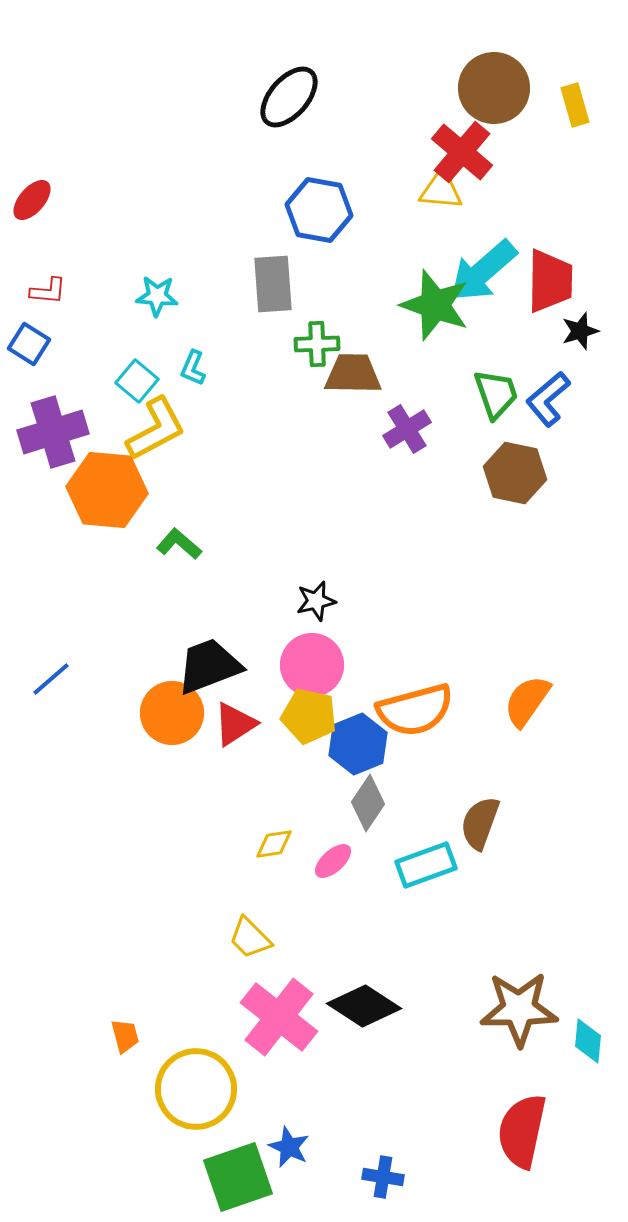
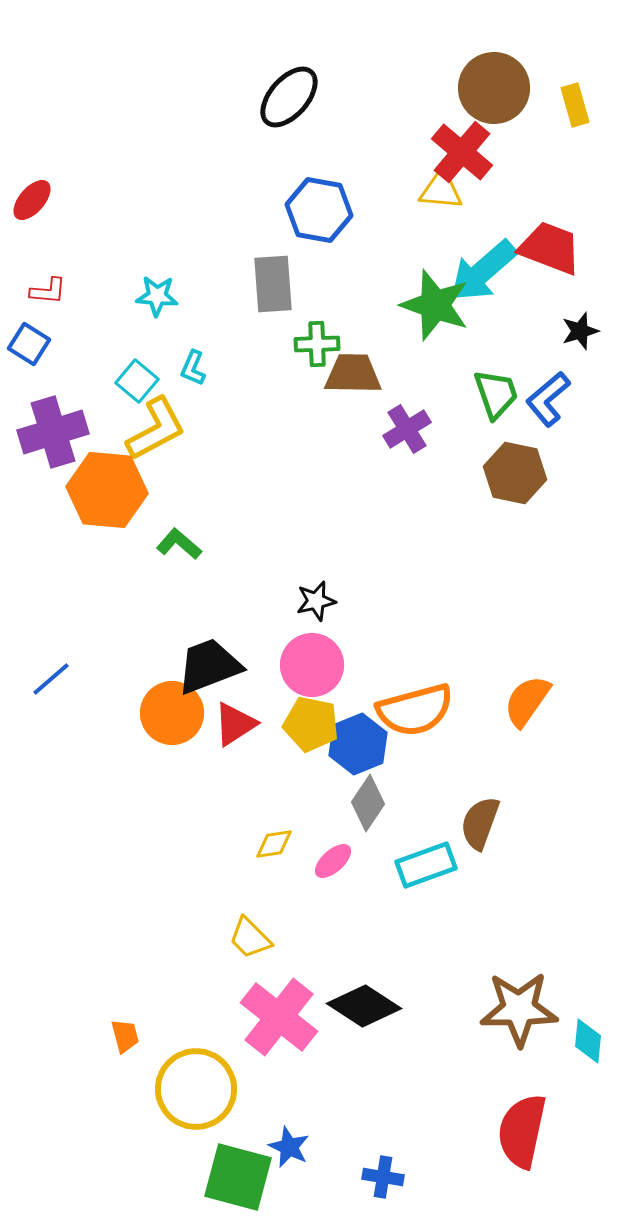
red trapezoid at (550, 281): moved 33 px up; rotated 70 degrees counterclockwise
yellow pentagon at (309, 716): moved 2 px right, 8 px down
green square at (238, 1177): rotated 34 degrees clockwise
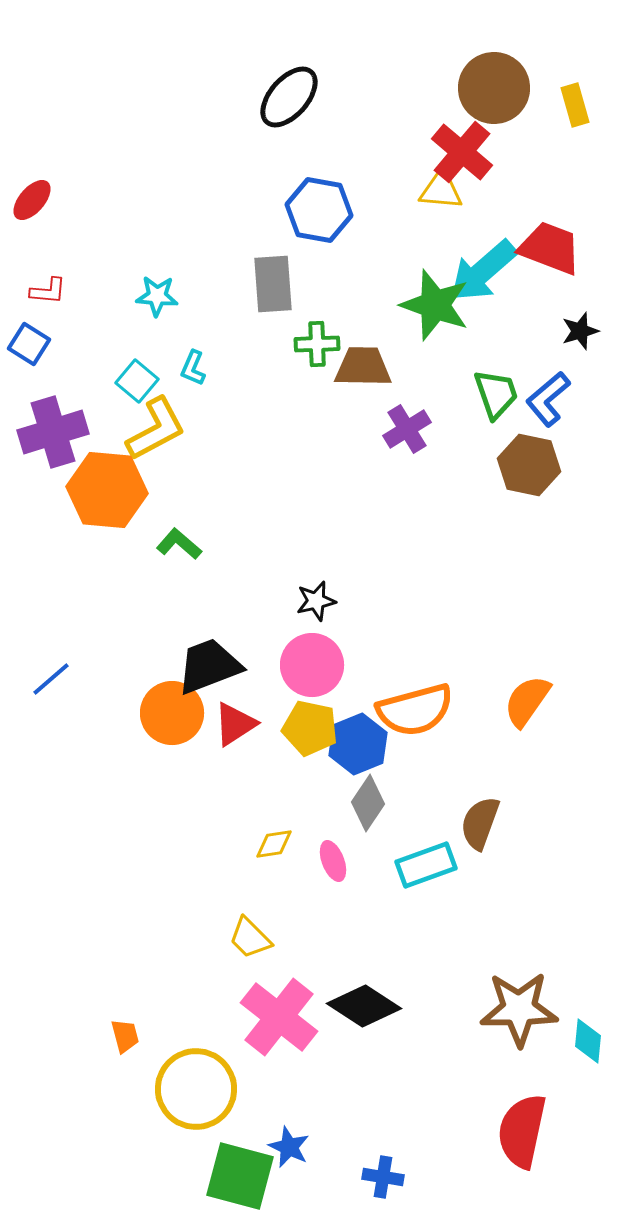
brown trapezoid at (353, 374): moved 10 px right, 7 px up
brown hexagon at (515, 473): moved 14 px right, 8 px up
yellow pentagon at (311, 724): moved 1 px left, 4 px down
pink ellipse at (333, 861): rotated 69 degrees counterclockwise
green square at (238, 1177): moved 2 px right, 1 px up
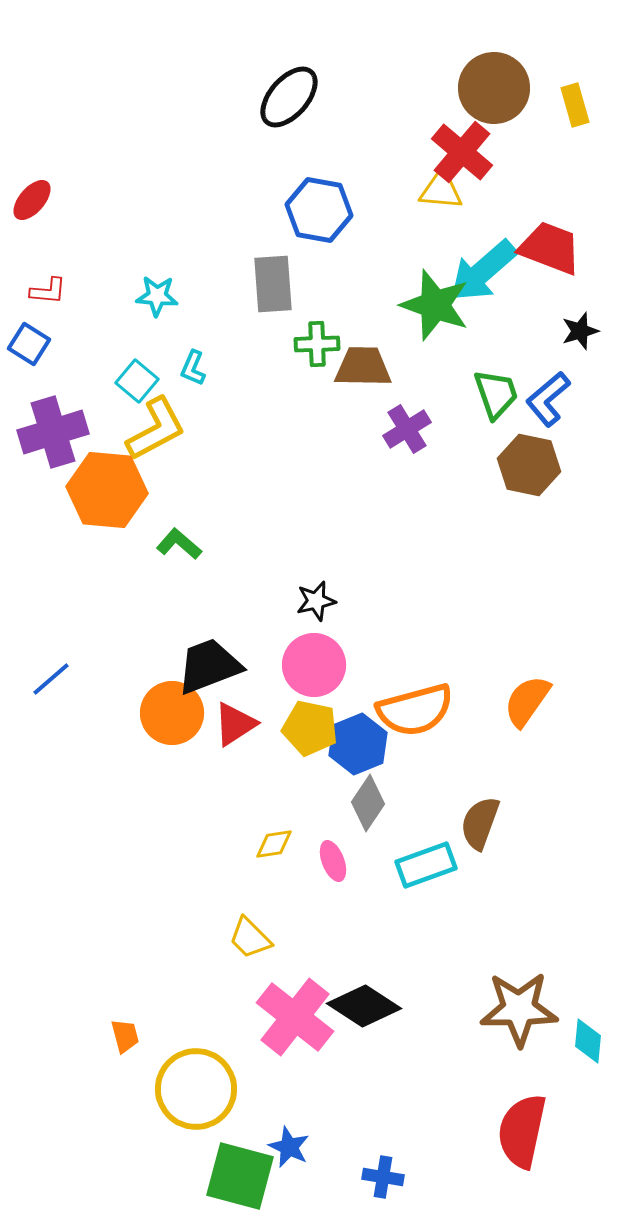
pink circle at (312, 665): moved 2 px right
pink cross at (279, 1017): moved 16 px right
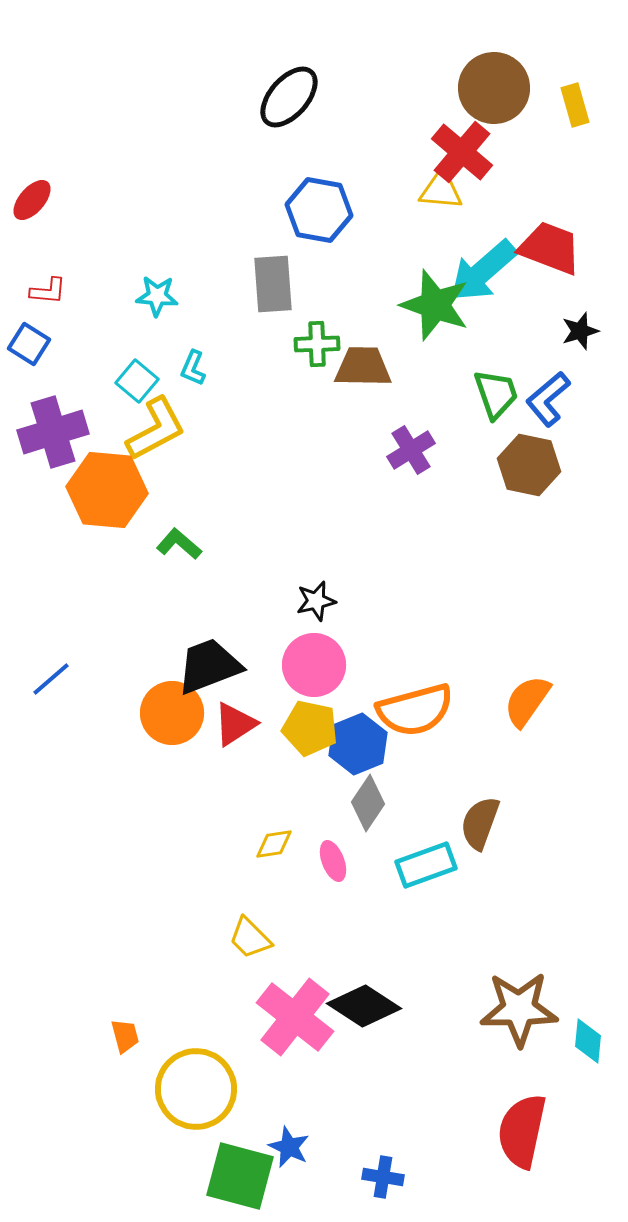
purple cross at (407, 429): moved 4 px right, 21 px down
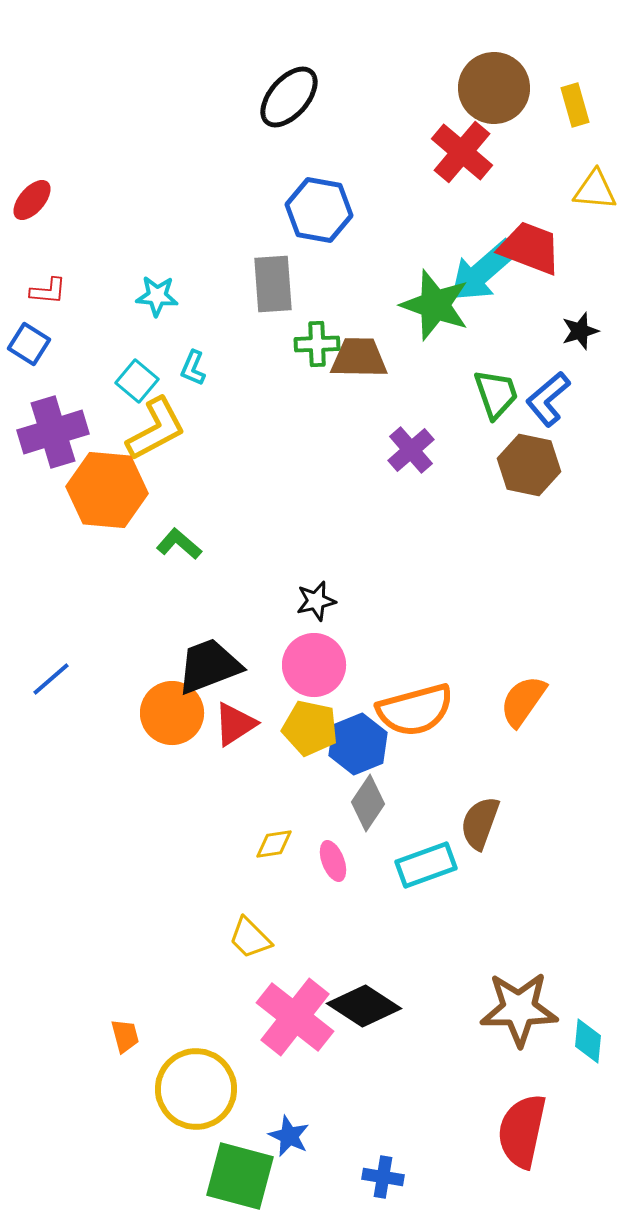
yellow triangle at (441, 190): moved 154 px right
red trapezoid at (550, 248): moved 20 px left
brown trapezoid at (363, 367): moved 4 px left, 9 px up
purple cross at (411, 450): rotated 9 degrees counterclockwise
orange semicircle at (527, 701): moved 4 px left
blue star at (289, 1147): moved 11 px up
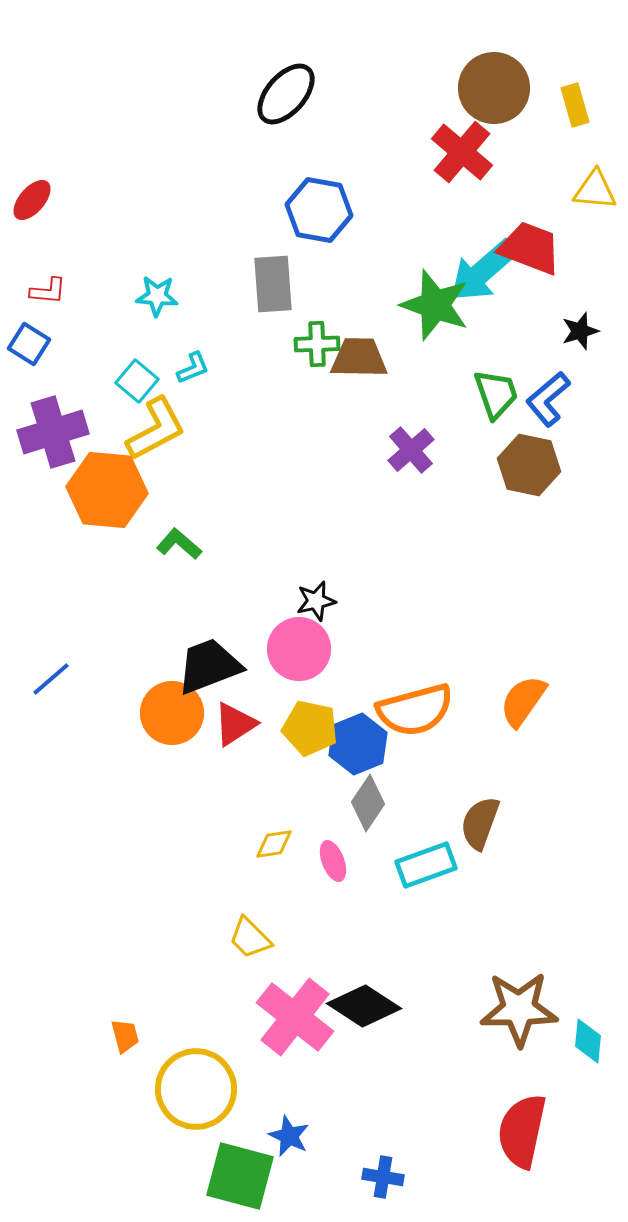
black ellipse at (289, 97): moved 3 px left, 3 px up
cyan L-shape at (193, 368): rotated 135 degrees counterclockwise
pink circle at (314, 665): moved 15 px left, 16 px up
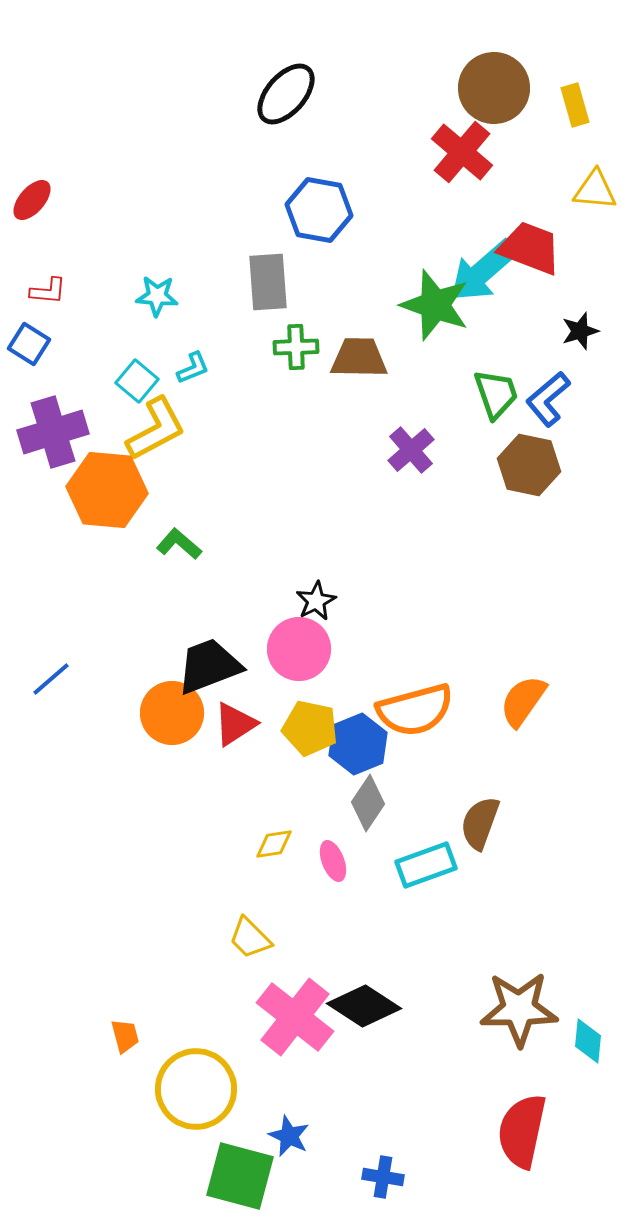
gray rectangle at (273, 284): moved 5 px left, 2 px up
green cross at (317, 344): moved 21 px left, 3 px down
black star at (316, 601): rotated 15 degrees counterclockwise
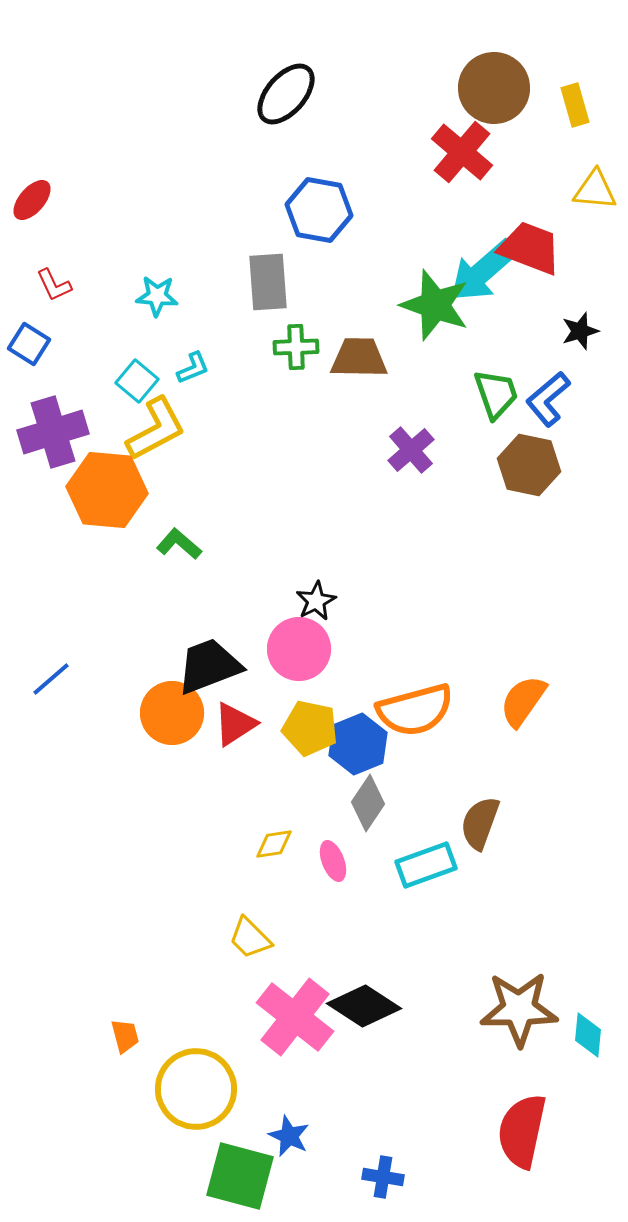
red L-shape at (48, 291): moved 6 px right, 6 px up; rotated 60 degrees clockwise
cyan diamond at (588, 1041): moved 6 px up
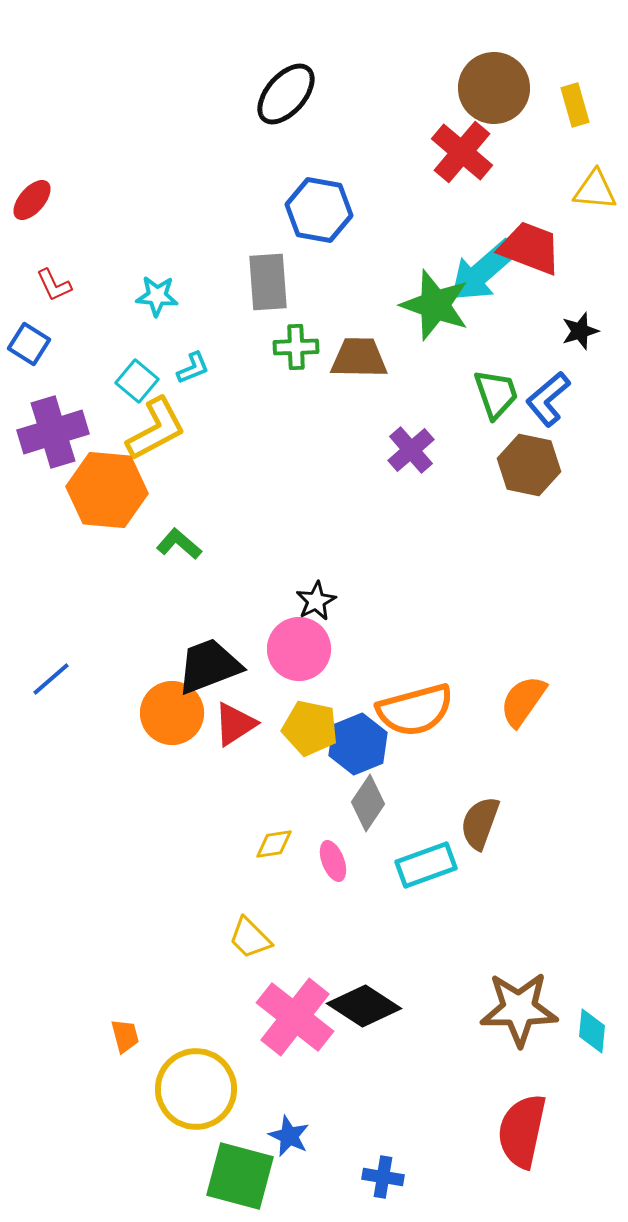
cyan diamond at (588, 1035): moved 4 px right, 4 px up
